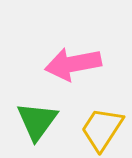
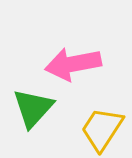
green triangle: moved 4 px left, 13 px up; rotated 6 degrees clockwise
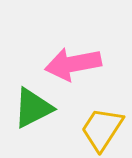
green triangle: rotated 21 degrees clockwise
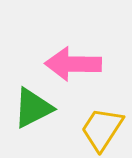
pink arrow: rotated 12 degrees clockwise
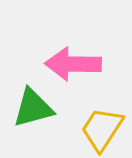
green triangle: rotated 12 degrees clockwise
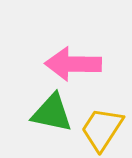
green triangle: moved 19 px right, 5 px down; rotated 27 degrees clockwise
